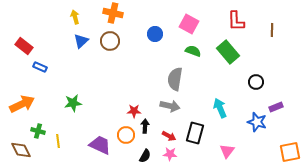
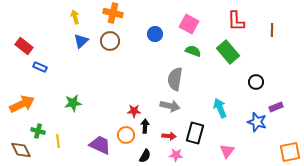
red arrow: rotated 24 degrees counterclockwise
pink star: moved 6 px right, 1 px down
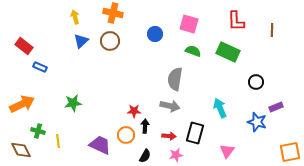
pink square: rotated 12 degrees counterclockwise
green rectangle: rotated 25 degrees counterclockwise
pink star: rotated 16 degrees counterclockwise
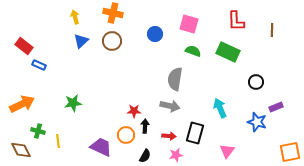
brown circle: moved 2 px right
blue rectangle: moved 1 px left, 2 px up
purple trapezoid: moved 1 px right, 2 px down
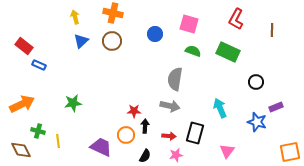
red L-shape: moved 2 px up; rotated 30 degrees clockwise
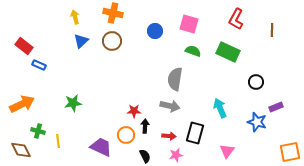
blue circle: moved 3 px up
black semicircle: rotated 56 degrees counterclockwise
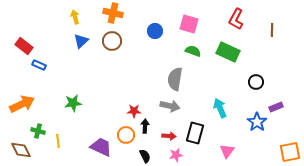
blue star: rotated 18 degrees clockwise
